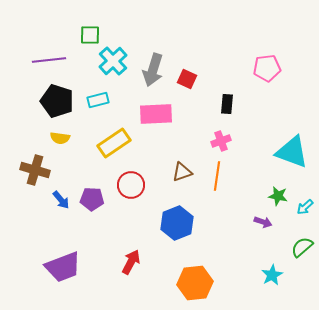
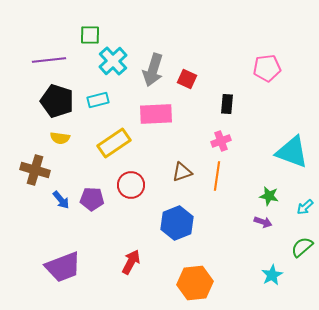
green star: moved 9 px left
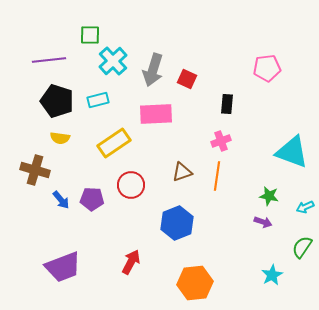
cyan arrow: rotated 18 degrees clockwise
green semicircle: rotated 15 degrees counterclockwise
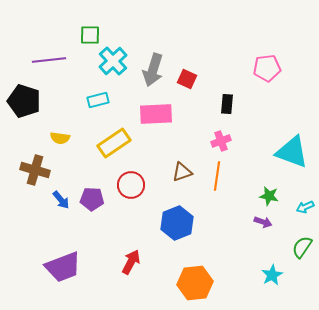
black pentagon: moved 33 px left
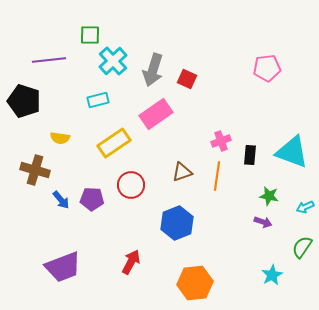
black rectangle: moved 23 px right, 51 px down
pink rectangle: rotated 32 degrees counterclockwise
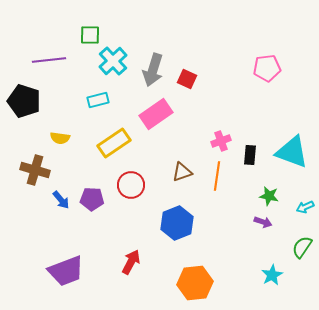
purple trapezoid: moved 3 px right, 4 px down
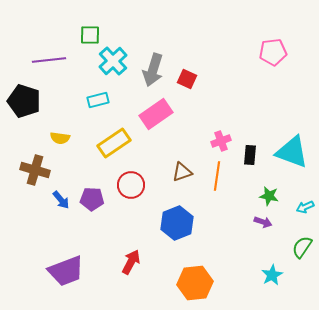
pink pentagon: moved 6 px right, 16 px up
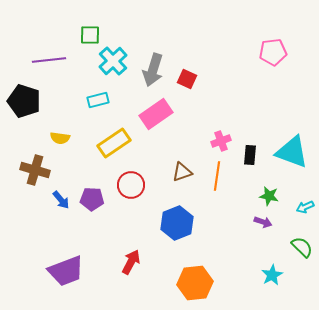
green semicircle: rotated 100 degrees clockwise
